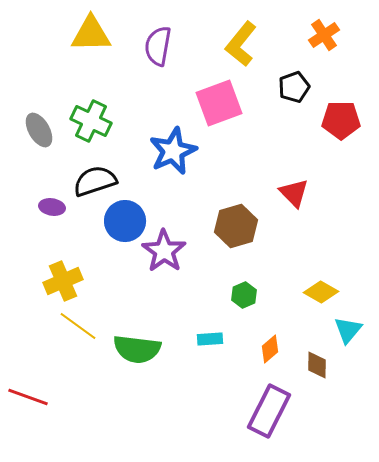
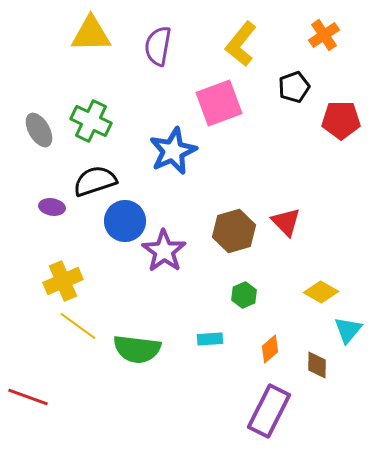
red triangle: moved 8 px left, 29 px down
brown hexagon: moved 2 px left, 5 px down
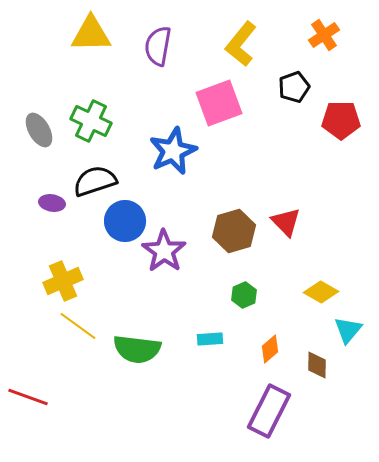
purple ellipse: moved 4 px up
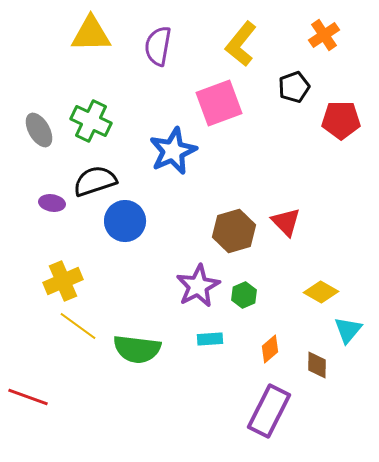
purple star: moved 34 px right, 35 px down; rotated 9 degrees clockwise
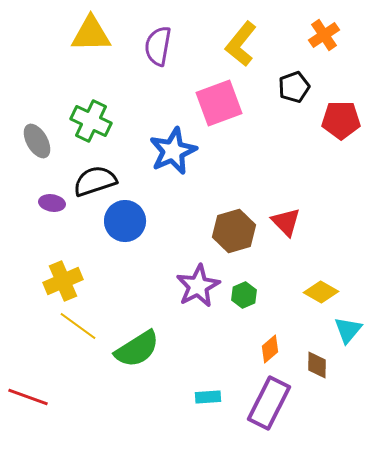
gray ellipse: moved 2 px left, 11 px down
cyan rectangle: moved 2 px left, 58 px down
green semicircle: rotated 39 degrees counterclockwise
purple rectangle: moved 8 px up
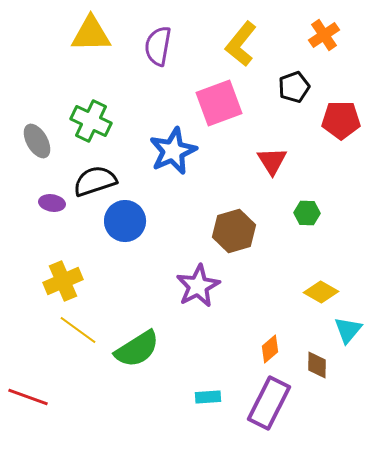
red triangle: moved 14 px left, 61 px up; rotated 12 degrees clockwise
green hexagon: moved 63 px right, 82 px up; rotated 25 degrees clockwise
yellow line: moved 4 px down
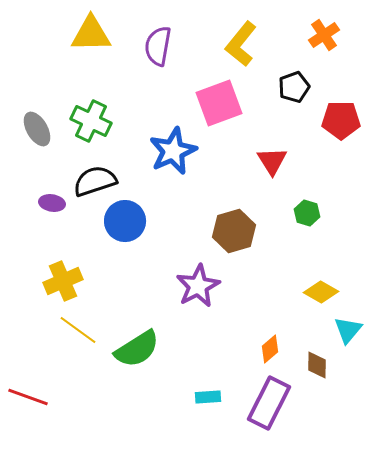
gray ellipse: moved 12 px up
green hexagon: rotated 15 degrees clockwise
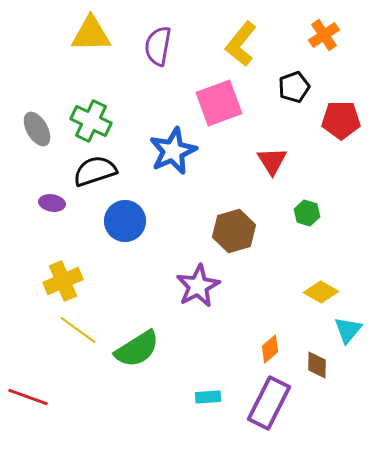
black semicircle: moved 10 px up
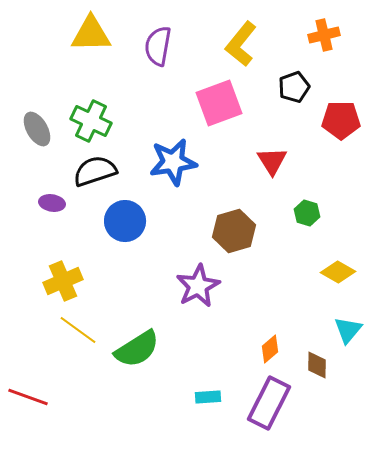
orange cross: rotated 20 degrees clockwise
blue star: moved 11 px down; rotated 15 degrees clockwise
yellow diamond: moved 17 px right, 20 px up
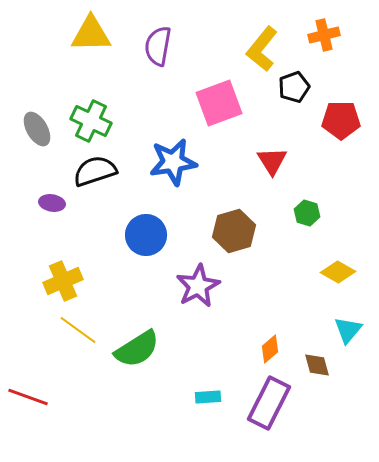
yellow L-shape: moved 21 px right, 5 px down
blue circle: moved 21 px right, 14 px down
brown diamond: rotated 16 degrees counterclockwise
